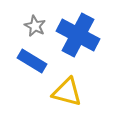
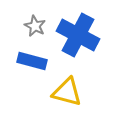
blue rectangle: rotated 16 degrees counterclockwise
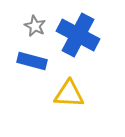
yellow triangle: moved 2 px right, 2 px down; rotated 12 degrees counterclockwise
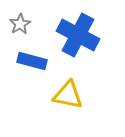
gray star: moved 15 px left, 2 px up; rotated 15 degrees clockwise
yellow triangle: moved 1 px left, 1 px down; rotated 8 degrees clockwise
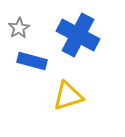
gray star: moved 1 px left, 4 px down
yellow triangle: moved 1 px down; rotated 28 degrees counterclockwise
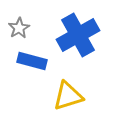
blue cross: rotated 33 degrees clockwise
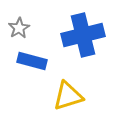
blue cross: moved 5 px right; rotated 15 degrees clockwise
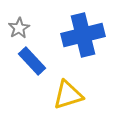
blue rectangle: rotated 32 degrees clockwise
yellow triangle: moved 1 px up
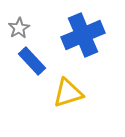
blue cross: rotated 9 degrees counterclockwise
yellow triangle: moved 2 px up
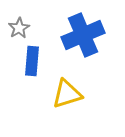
blue rectangle: rotated 48 degrees clockwise
yellow triangle: moved 1 px left, 1 px down
